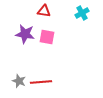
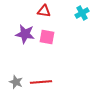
gray star: moved 3 px left, 1 px down
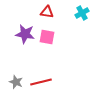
red triangle: moved 3 px right, 1 px down
red line: rotated 10 degrees counterclockwise
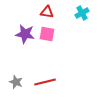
pink square: moved 3 px up
red line: moved 4 px right
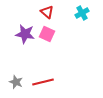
red triangle: rotated 32 degrees clockwise
pink square: rotated 14 degrees clockwise
red line: moved 2 px left
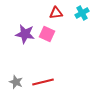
red triangle: moved 9 px right, 1 px down; rotated 48 degrees counterclockwise
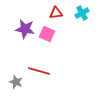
purple star: moved 5 px up
red line: moved 4 px left, 11 px up; rotated 30 degrees clockwise
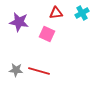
purple star: moved 6 px left, 7 px up
gray star: moved 12 px up; rotated 16 degrees counterclockwise
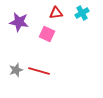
gray star: rotated 24 degrees counterclockwise
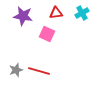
purple star: moved 4 px right, 6 px up
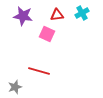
red triangle: moved 1 px right, 2 px down
gray star: moved 1 px left, 17 px down
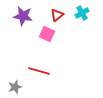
red triangle: rotated 32 degrees counterclockwise
